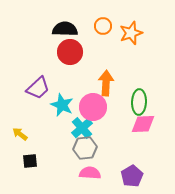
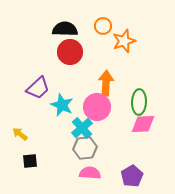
orange star: moved 7 px left, 8 px down
pink circle: moved 4 px right
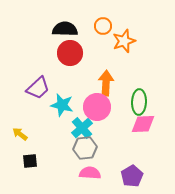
red circle: moved 1 px down
cyan star: rotated 10 degrees counterclockwise
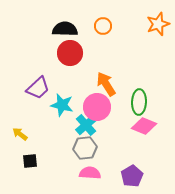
orange star: moved 34 px right, 17 px up
orange arrow: moved 1 px down; rotated 35 degrees counterclockwise
pink diamond: moved 1 px right, 2 px down; rotated 25 degrees clockwise
cyan cross: moved 4 px right, 3 px up
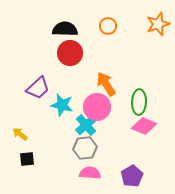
orange circle: moved 5 px right
black square: moved 3 px left, 2 px up
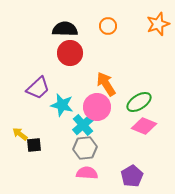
green ellipse: rotated 55 degrees clockwise
cyan cross: moved 3 px left
black square: moved 7 px right, 14 px up
pink semicircle: moved 3 px left
